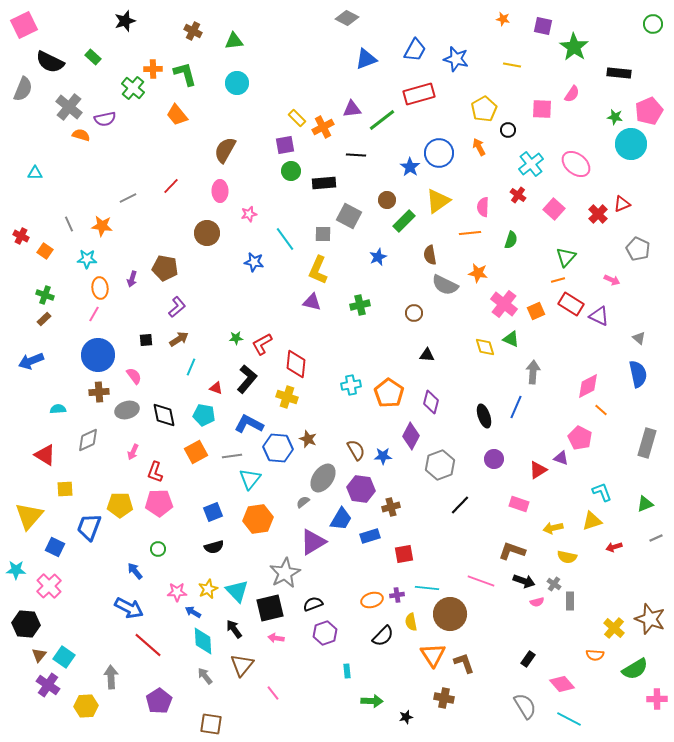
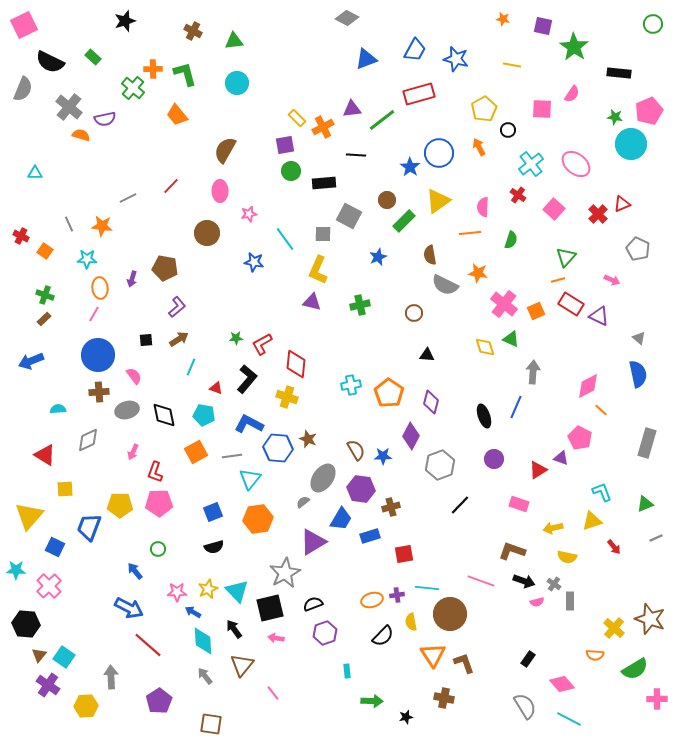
red arrow at (614, 547): rotated 112 degrees counterclockwise
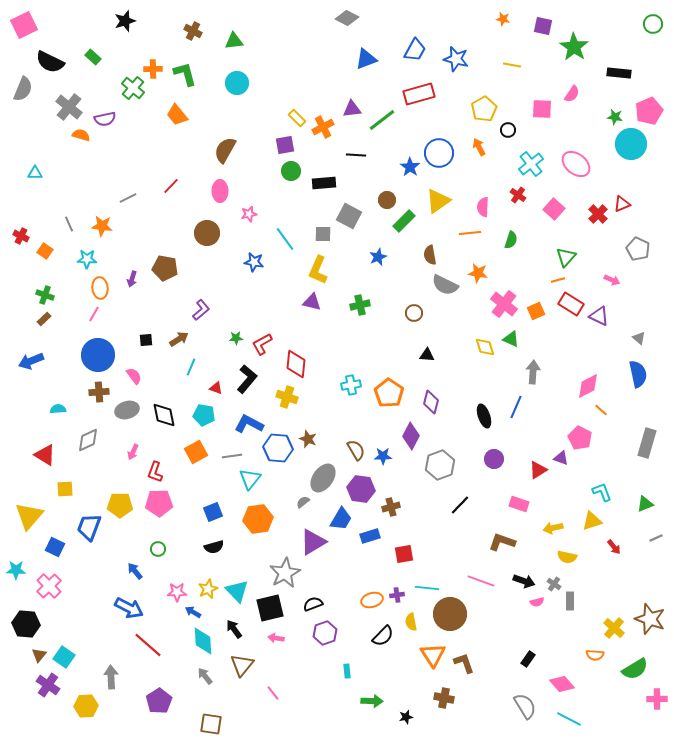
purple L-shape at (177, 307): moved 24 px right, 3 px down
brown L-shape at (512, 551): moved 10 px left, 9 px up
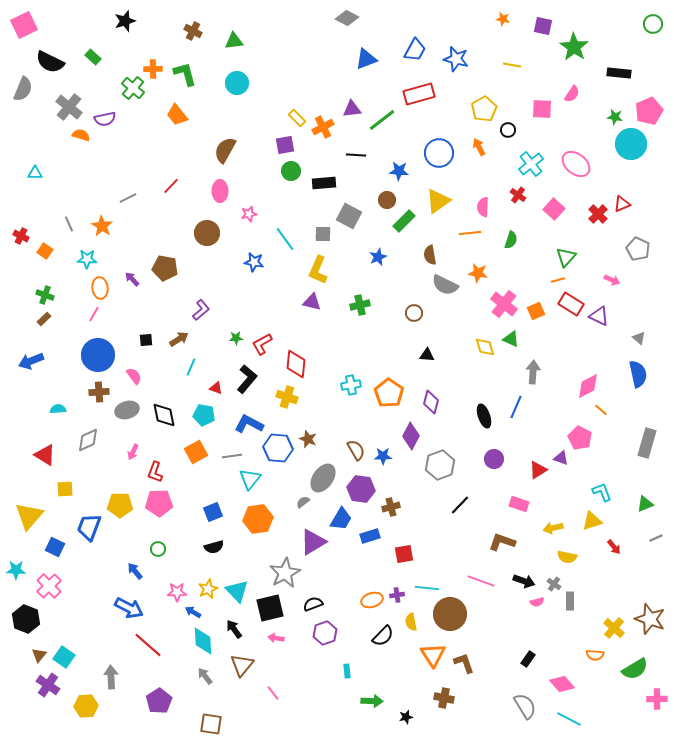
blue star at (410, 167): moved 11 px left, 4 px down; rotated 30 degrees counterclockwise
orange star at (102, 226): rotated 25 degrees clockwise
purple arrow at (132, 279): rotated 119 degrees clockwise
black hexagon at (26, 624): moved 5 px up; rotated 16 degrees clockwise
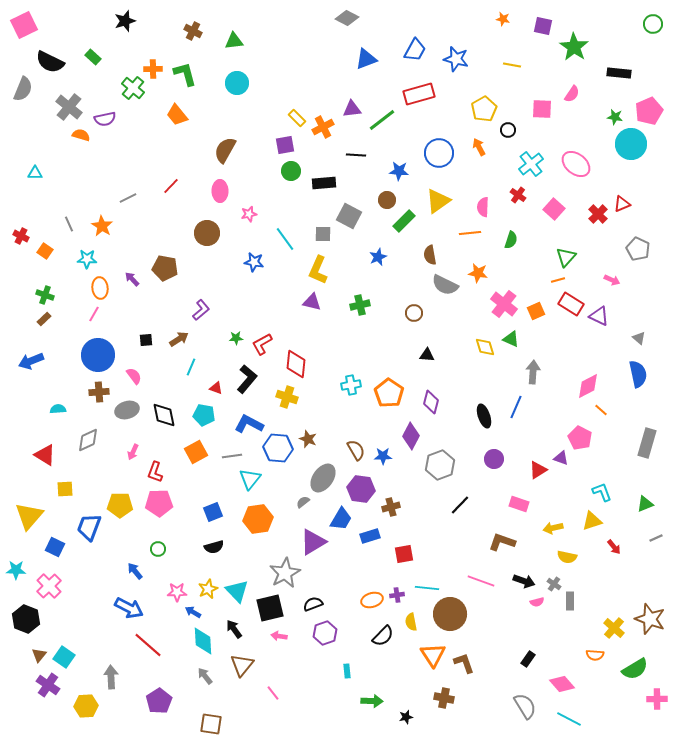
pink arrow at (276, 638): moved 3 px right, 2 px up
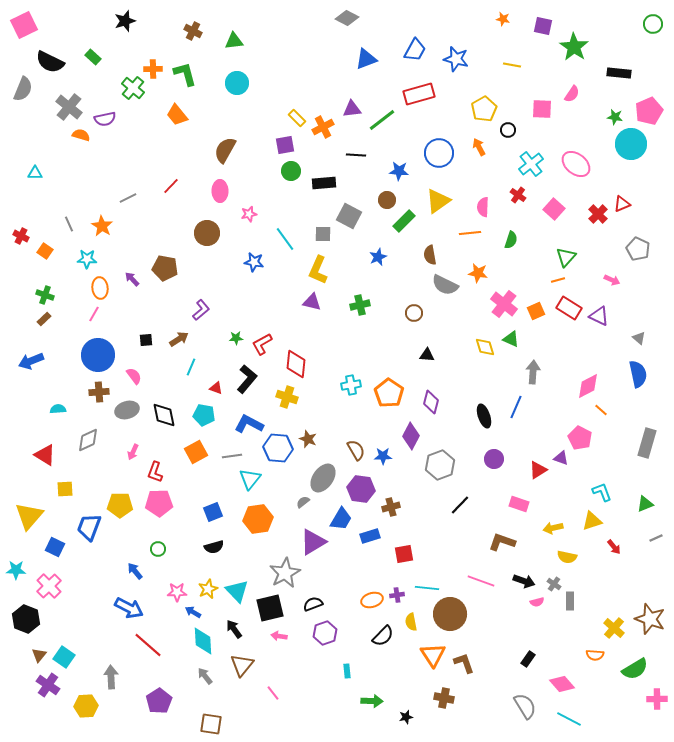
red rectangle at (571, 304): moved 2 px left, 4 px down
